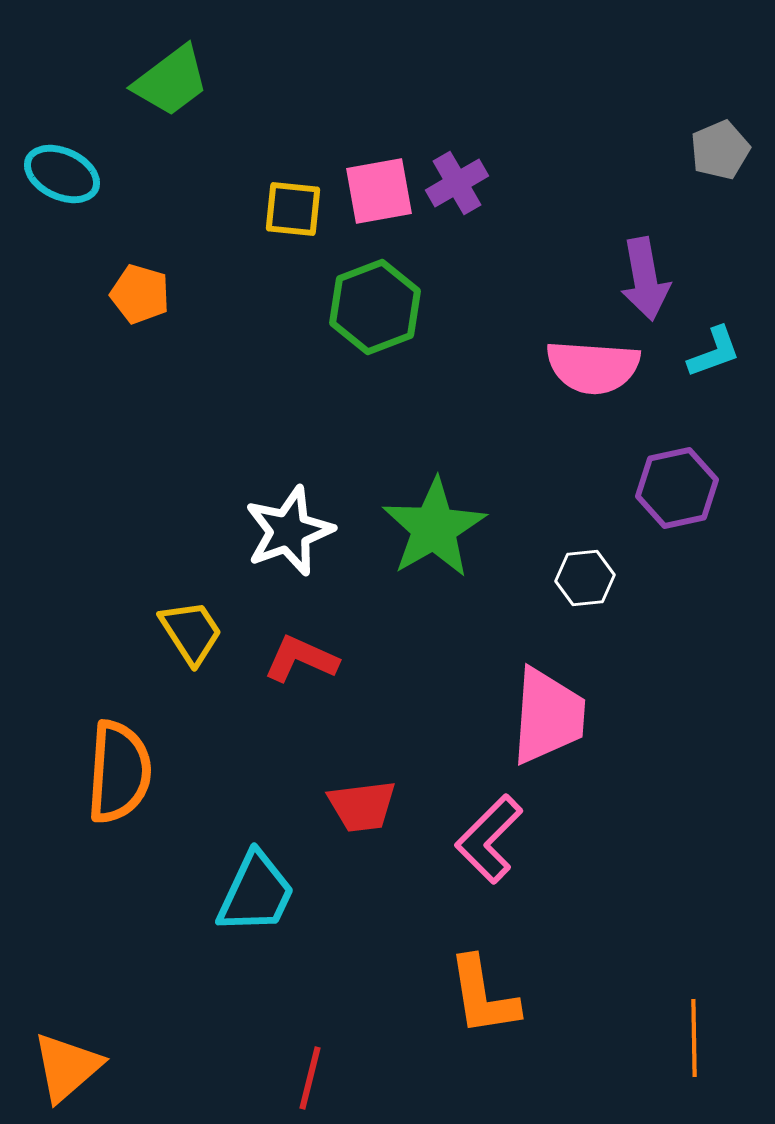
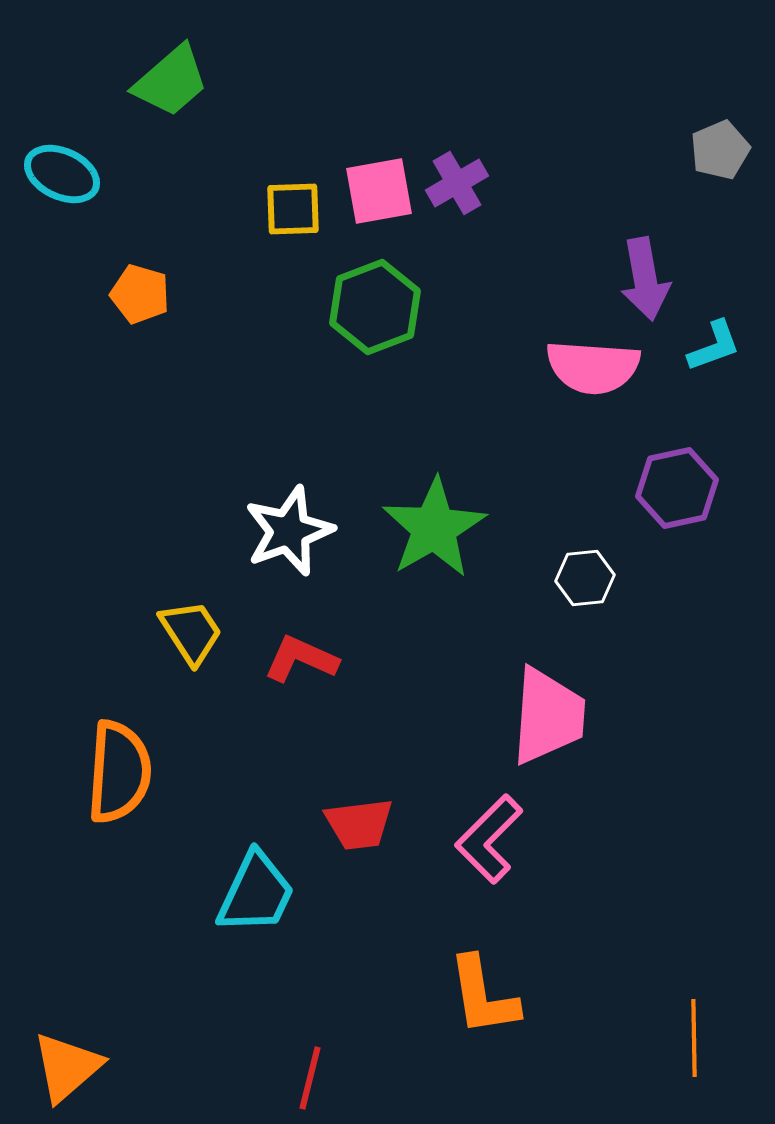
green trapezoid: rotated 4 degrees counterclockwise
yellow square: rotated 8 degrees counterclockwise
cyan L-shape: moved 6 px up
red trapezoid: moved 3 px left, 18 px down
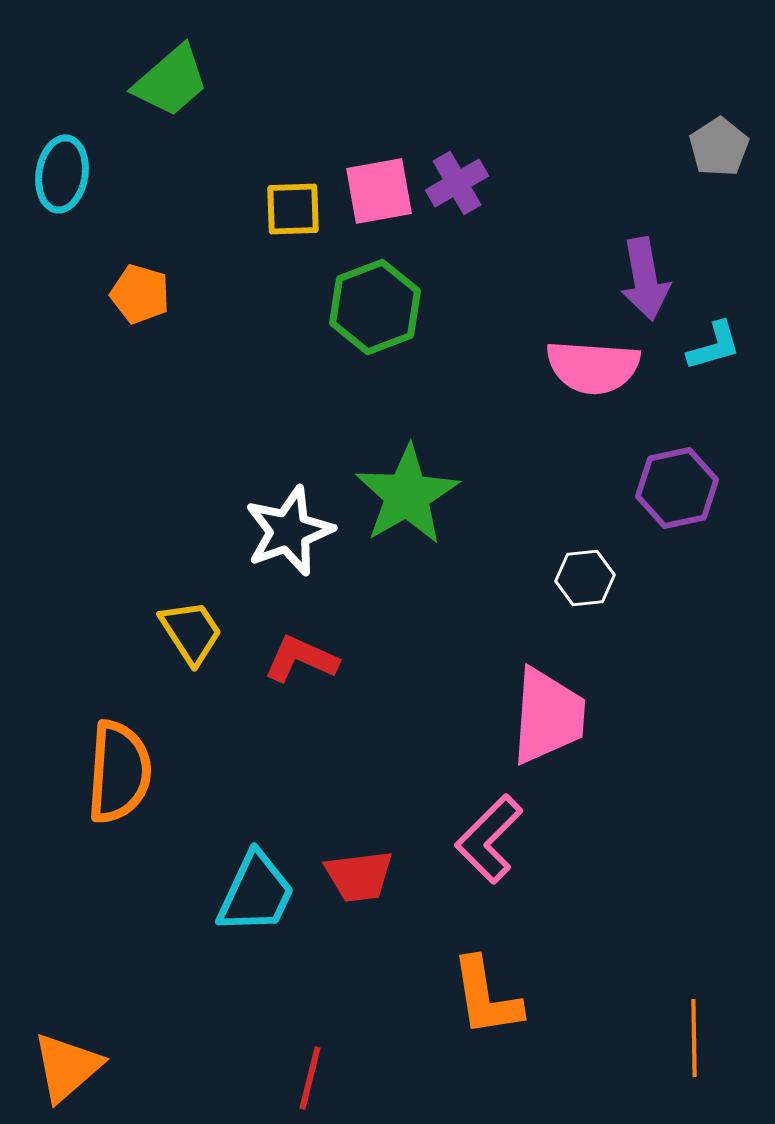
gray pentagon: moved 1 px left, 3 px up; rotated 10 degrees counterclockwise
cyan ellipse: rotated 74 degrees clockwise
cyan L-shape: rotated 4 degrees clockwise
green star: moved 27 px left, 33 px up
red trapezoid: moved 52 px down
orange L-shape: moved 3 px right, 1 px down
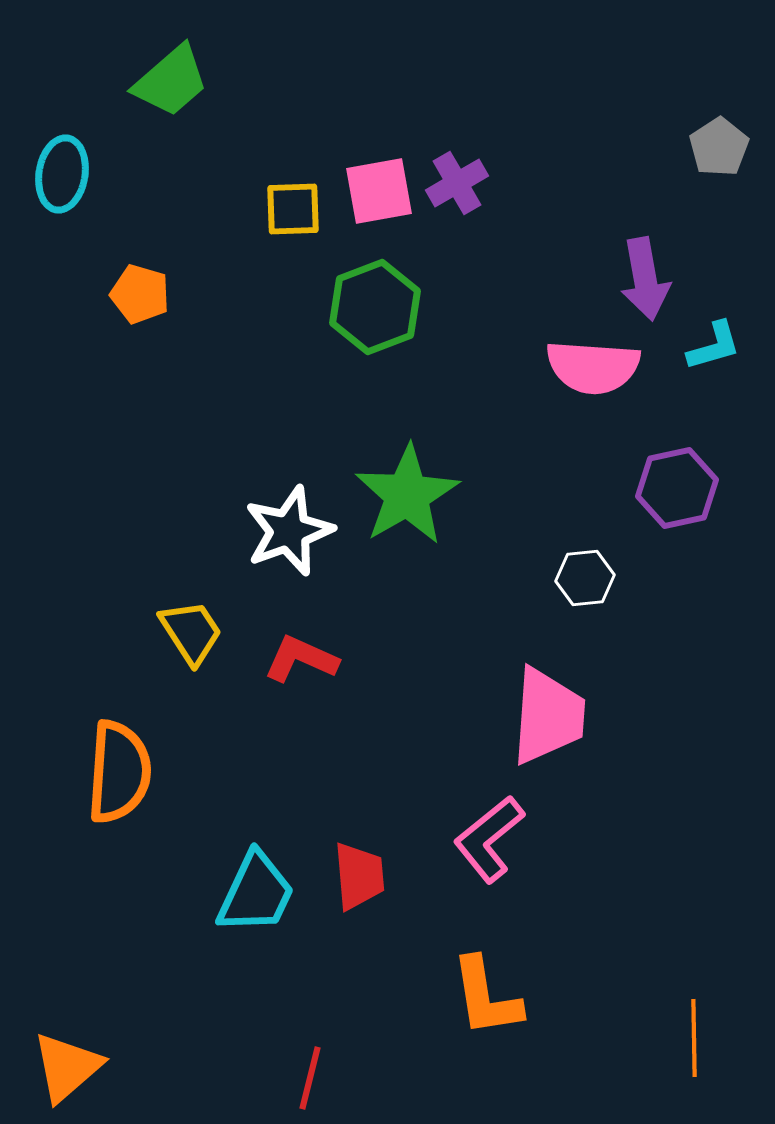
pink L-shape: rotated 6 degrees clockwise
red trapezoid: rotated 88 degrees counterclockwise
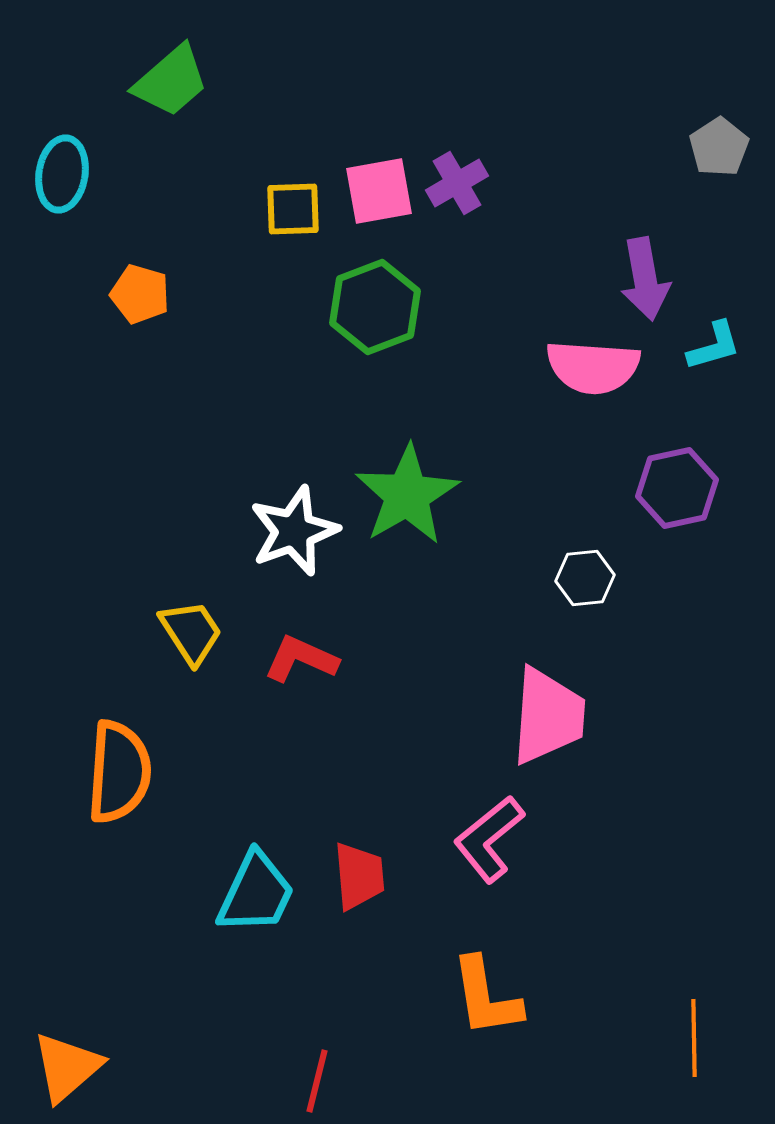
white star: moved 5 px right
red line: moved 7 px right, 3 px down
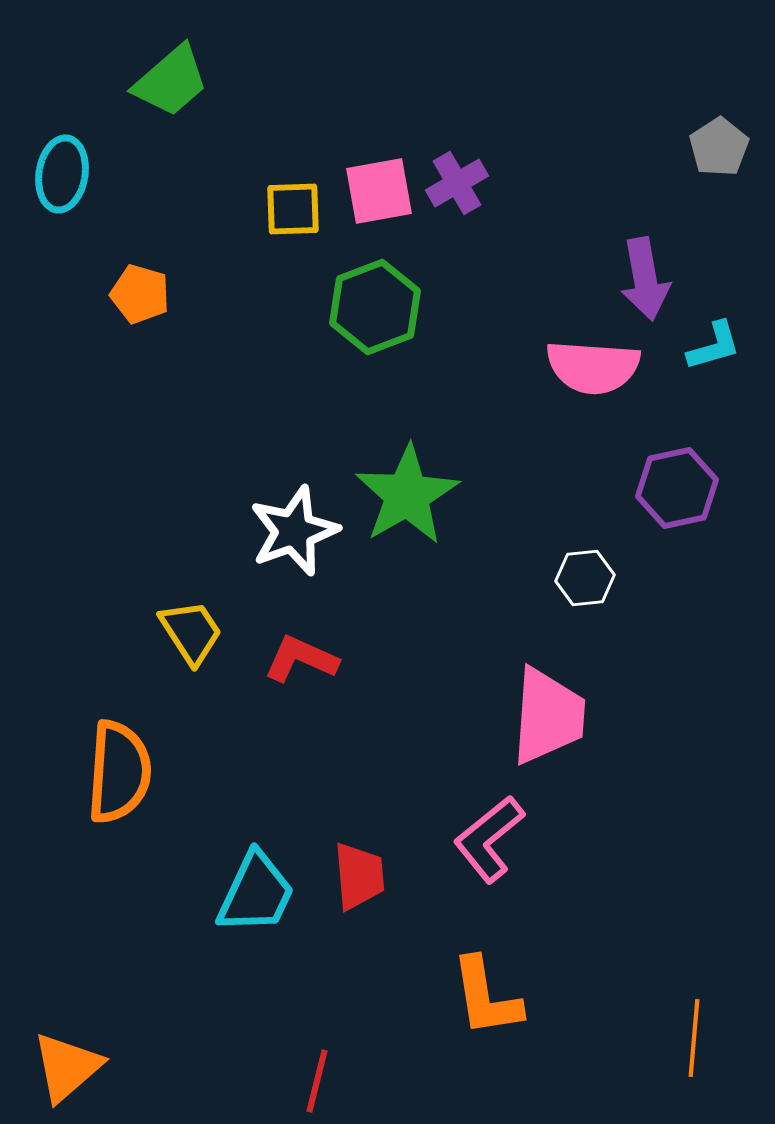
orange line: rotated 6 degrees clockwise
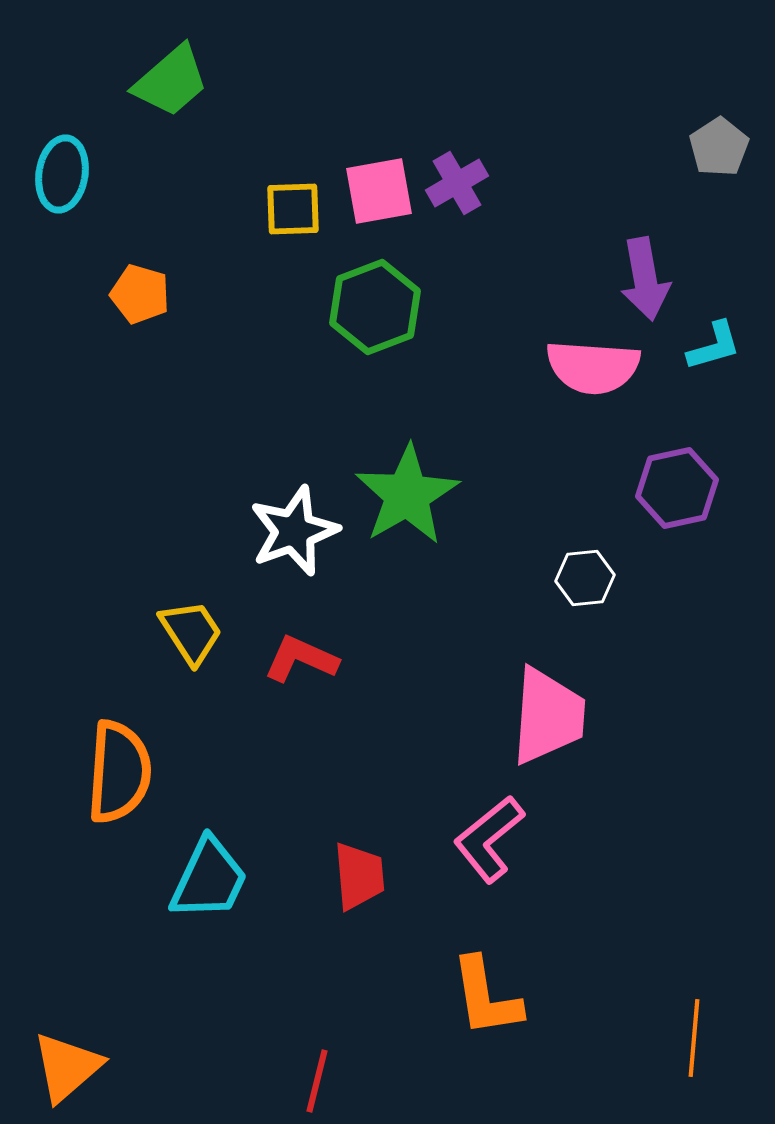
cyan trapezoid: moved 47 px left, 14 px up
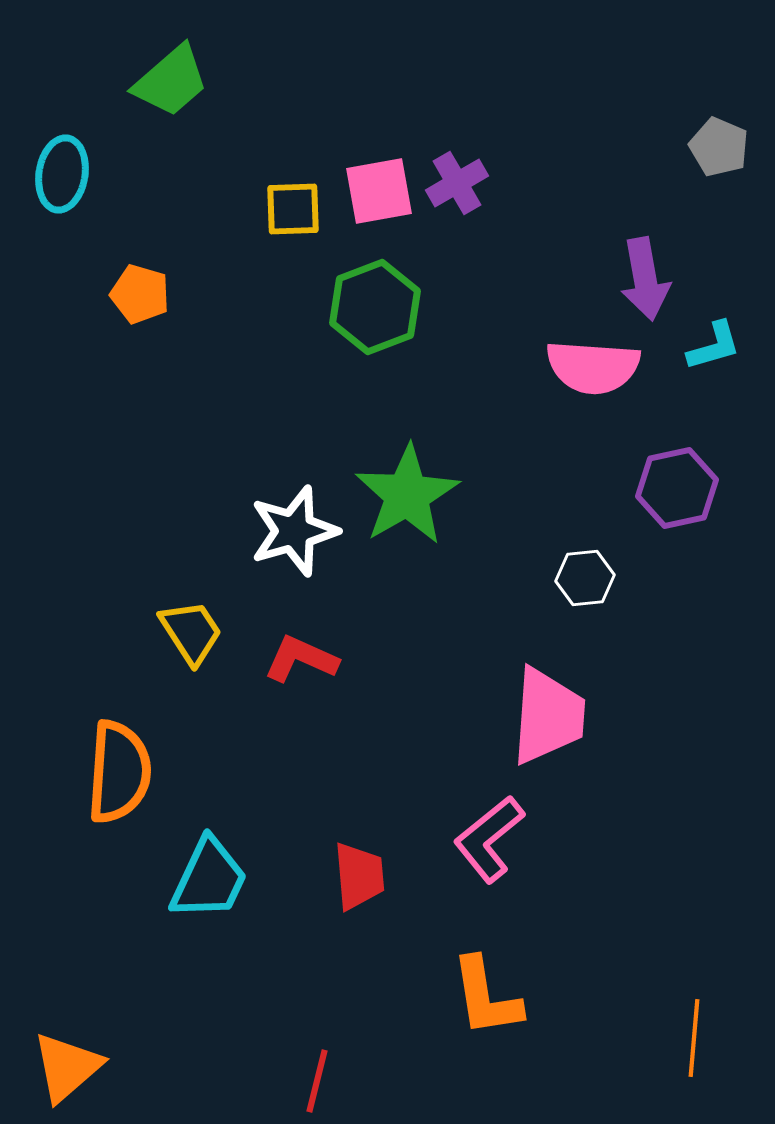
gray pentagon: rotated 16 degrees counterclockwise
white star: rotated 4 degrees clockwise
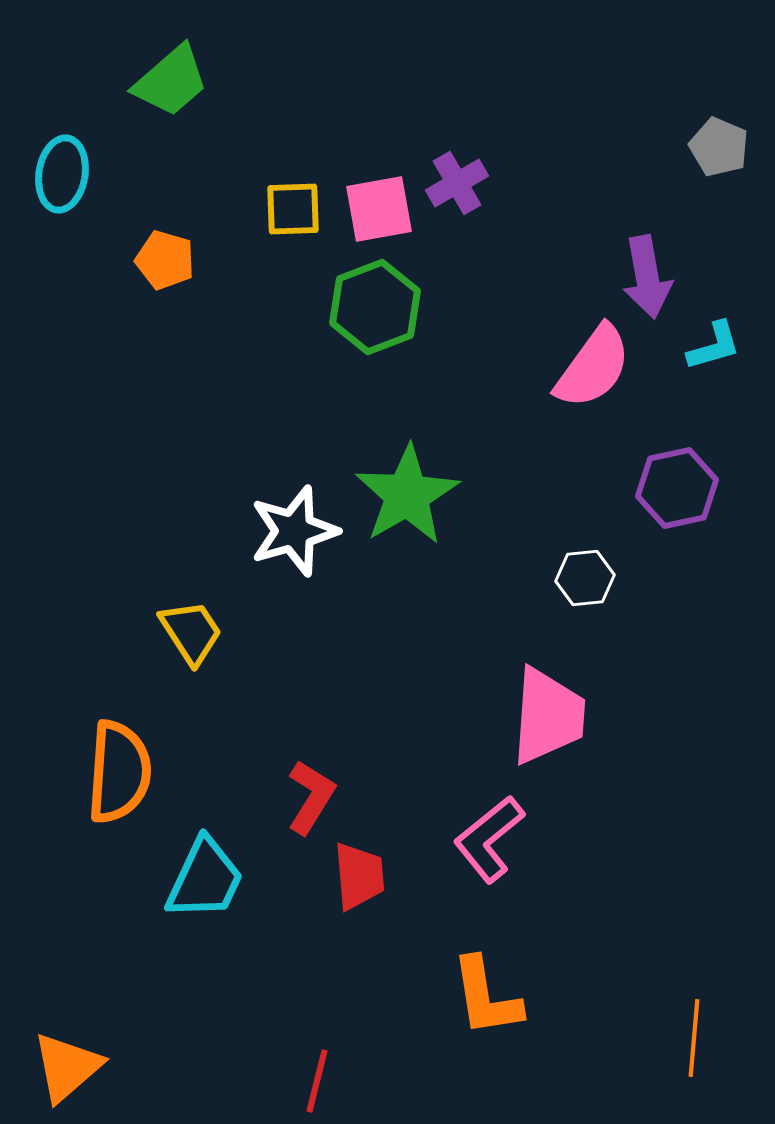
pink square: moved 18 px down
purple arrow: moved 2 px right, 2 px up
orange pentagon: moved 25 px right, 34 px up
pink semicircle: rotated 58 degrees counterclockwise
red L-shape: moved 10 px right, 138 px down; rotated 98 degrees clockwise
cyan trapezoid: moved 4 px left
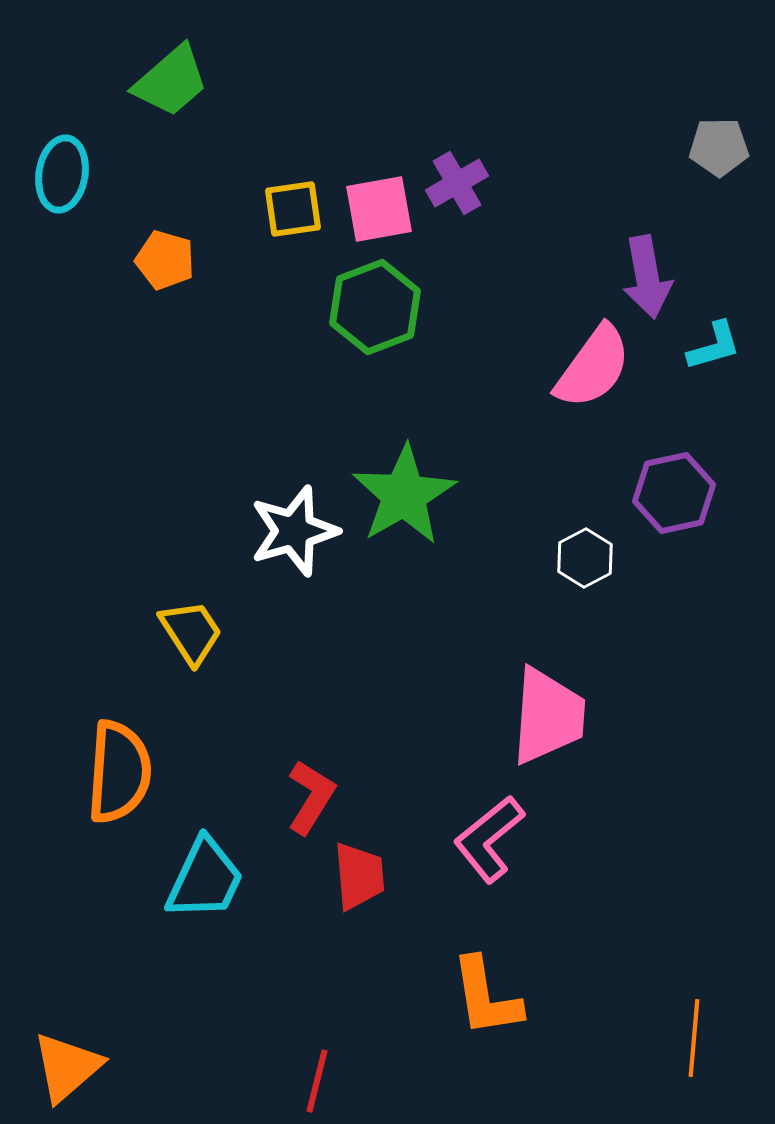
gray pentagon: rotated 24 degrees counterclockwise
yellow square: rotated 6 degrees counterclockwise
purple hexagon: moved 3 px left, 5 px down
green star: moved 3 px left
white hexagon: moved 20 px up; rotated 22 degrees counterclockwise
